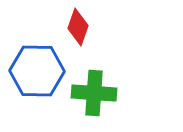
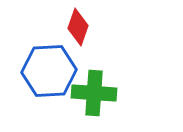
blue hexagon: moved 12 px right; rotated 4 degrees counterclockwise
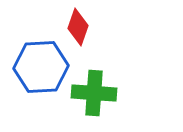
blue hexagon: moved 8 px left, 4 px up
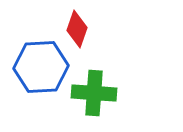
red diamond: moved 1 px left, 2 px down
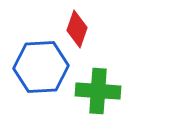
green cross: moved 4 px right, 2 px up
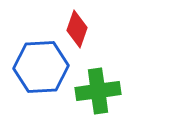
green cross: rotated 12 degrees counterclockwise
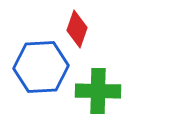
green cross: rotated 9 degrees clockwise
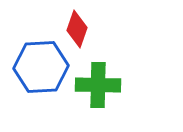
green cross: moved 6 px up
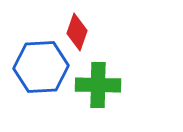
red diamond: moved 3 px down
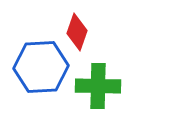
green cross: moved 1 px down
